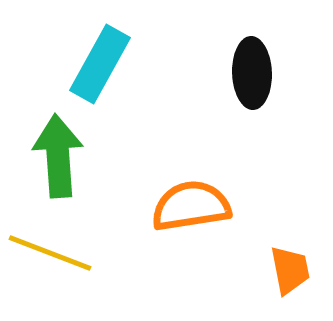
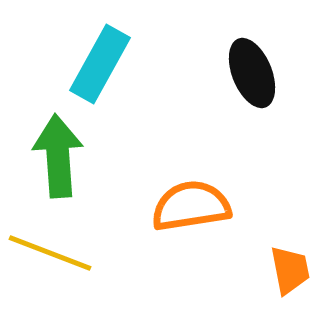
black ellipse: rotated 20 degrees counterclockwise
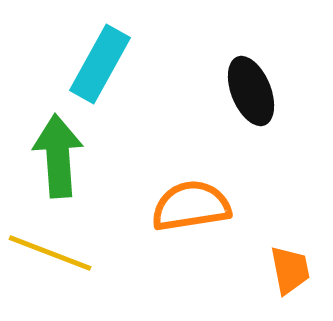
black ellipse: moved 1 px left, 18 px down
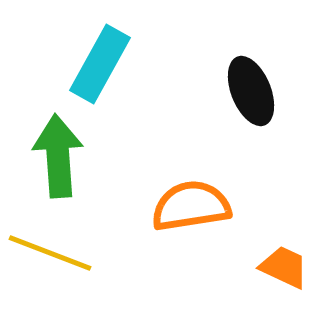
orange trapezoid: moved 6 px left, 3 px up; rotated 54 degrees counterclockwise
